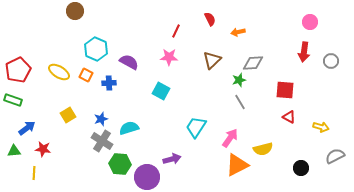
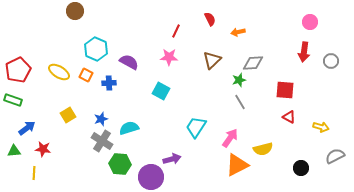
purple circle: moved 4 px right
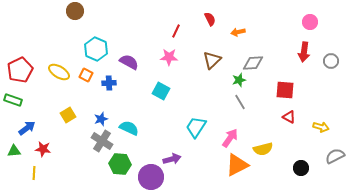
red pentagon: moved 2 px right
cyan semicircle: rotated 42 degrees clockwise
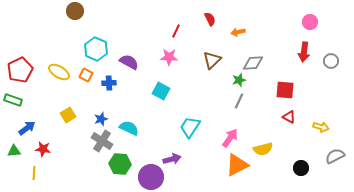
gray line: moved 1 px left, 1 px up; rotated 56 degrees clockwise
cyan trapezoid: moved 6 px left
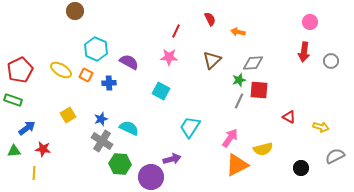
orange arrow: rotated 24 degrees clockwise
yellow ellipse: moved 2 px right, 2 px up
red square: moved 26 px left
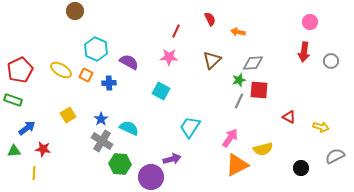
blue star: rotated 16 degrees counterclockwise
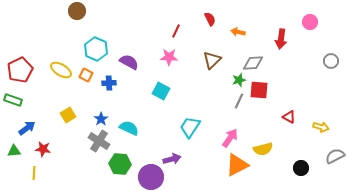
brown circle: moved 2 px right
red arrow: moved 23 px left, 13 px up
gray cross: moved 3 px left
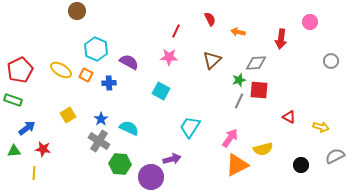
gray diamond: moved 3 px right
black circle: moved 3 px up
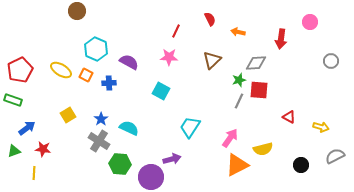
green triangle: rotated 16 degrees counterclockwise
